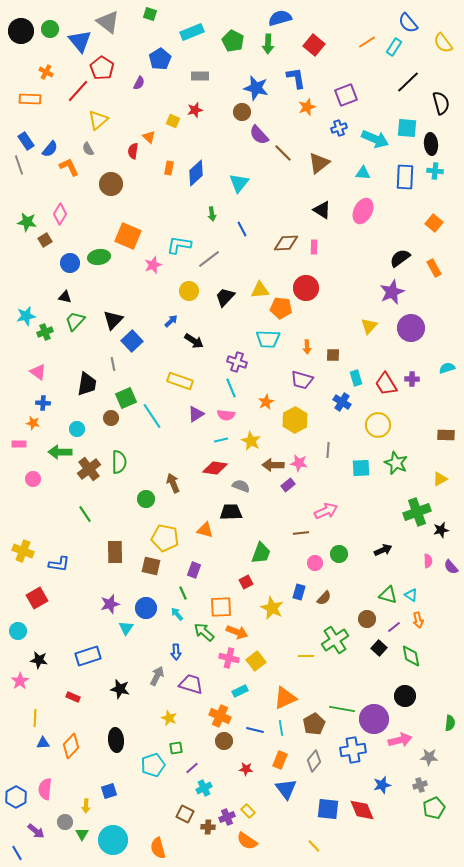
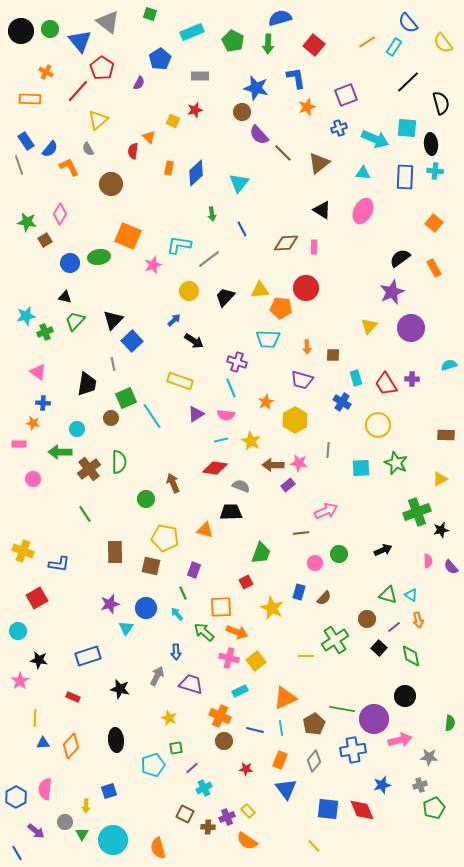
blue arrow at (171, 321): moved 3 px right, 1 px up
cyan semicircle at (447, 368): moved 2 px right, 3 px up
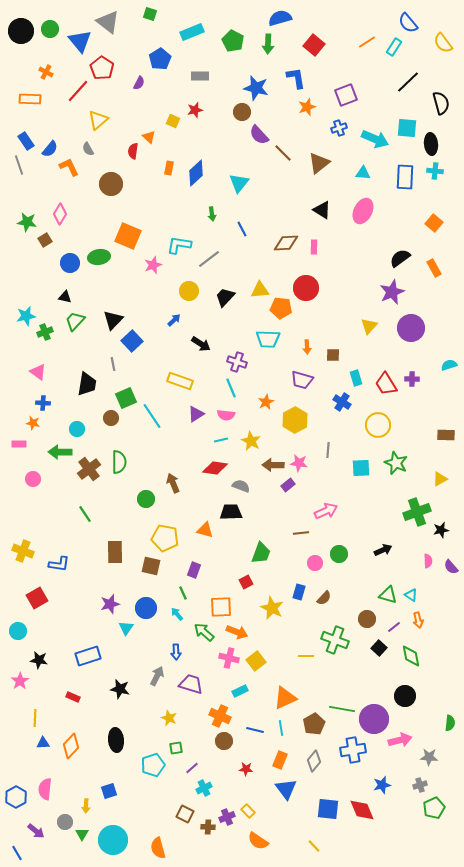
black arrow at (194, 341): moved 7 px right, 3 px down
green cross at (335, 640): rotated 36 degrees counterclockwise
orange semicircle at (247, 841): moved 11 px right
